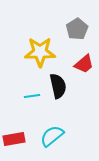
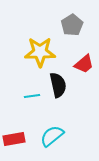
gray pentagon: moved 5 px left, 4 px up
black semicircle: moved 1 px up
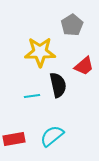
red trapezoid: moved 2 px down
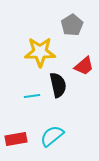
red rectangle: moved 2 px right
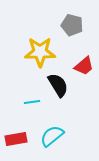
gray pentagon: rotated 25 degrees counterclockwise
black semicircle: rotated 20 degrees counterclockwise
cyan line: moved 6 px down
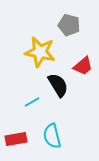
gray pentagon: moved 3 px left
yellow star: rotated 12 degrees clockwise
red trapezoid: moved 1 px left
cyan line: rotated 21 degrees counterclockwise
cyan semicircle: rotated 65 degrees counterclockwise
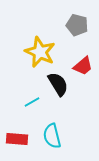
gray pentagon: moved 8 px right
yellow star: rotated 12 degrees clockwise
black semicircle: moved 1 px up
red rectangle: moved 1 px right; rotated 15 degrees clockwise
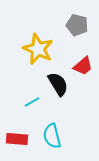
yellow star: moved 2 px left, 3 px up
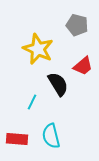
cyan line: rotated 35 degrees counterclockwise
cyan semicircle: moved 1 px left
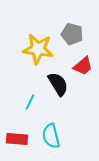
gray pentagon: moved 5 px left, 9 px down
yellow star: rotated 16 degrees counterclockwise
cyan line: moved 2 px left
